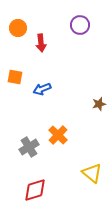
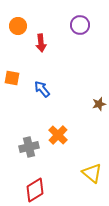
orange circle: moved 2 px up
orange square: moved 3 px left, 1 px down
blue arrow: rotated 72 degrees clockwise
gray cross: rotated 18 degrees clockwise
red diamond: rotated 15 degrees counterclockwise
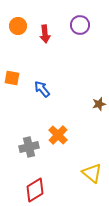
red arrow: moved 4 px right, 9 px up
